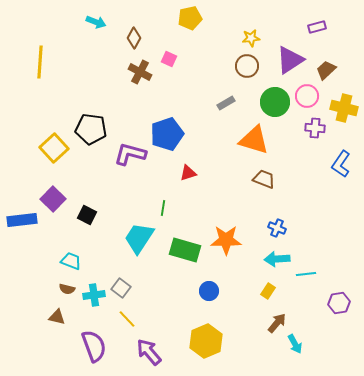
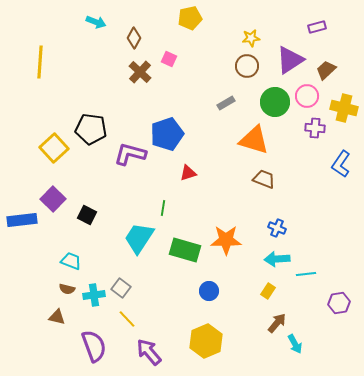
brown cross at (140, 72): rotated 15 degrees clockwise
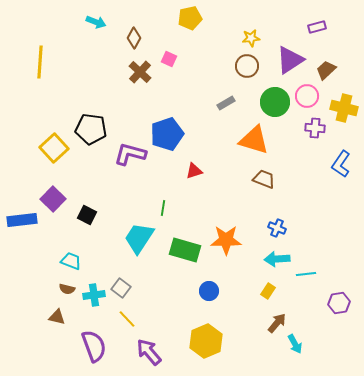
red triangle at (188, 173): moved 6 px right, 2 px up
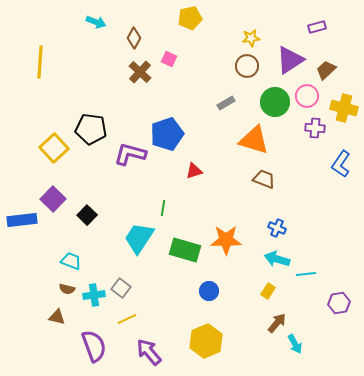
black square at (87, 215): rotated 18 degrees clockwise
cyan arrow at (277, 259): rotated 20 degrees clockwise
yellow line at (127, 319): rotated 72 degrees counterclockwise
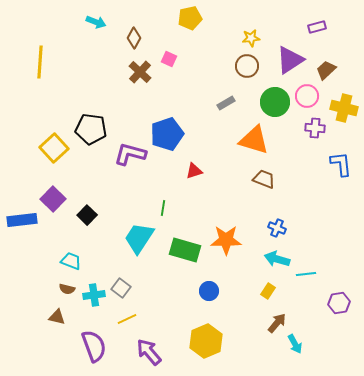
blue L-shape at (341, 164): rotated 140 degrees clockwise
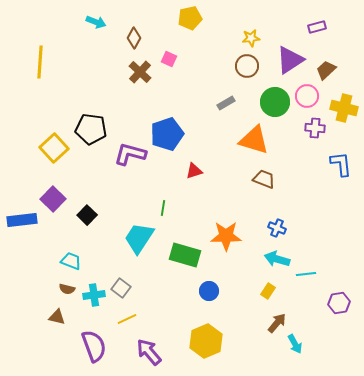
orange star at (226, 240): moved 4 px up
green rectangle at (185, 250): moved 5 px down
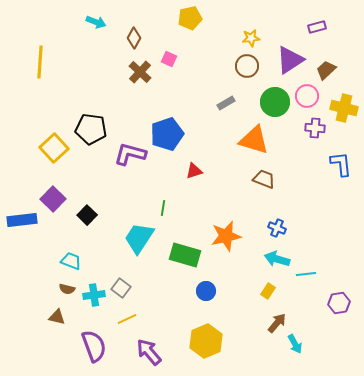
orange star at (226, 236): rotated 12 degrees counterclockwise
blue circle at (209, 291): moved 3 px left
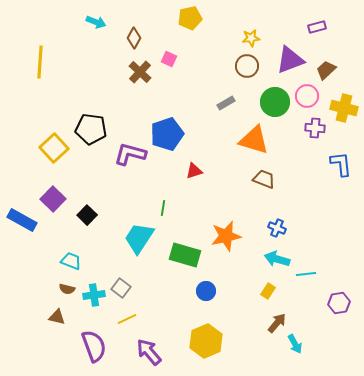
purple triangle at (290, 60): rotated 12 degrees clockwise
blue rectangle at (22, 220): rotated 36 degrees clockwise
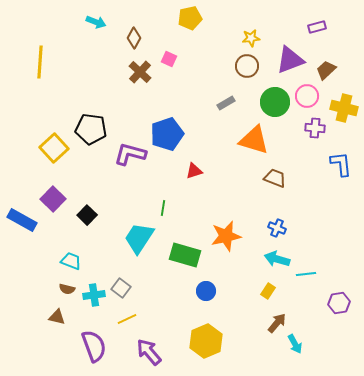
brown trapezoid at (264, 179): moved 11 px right, 1 px up
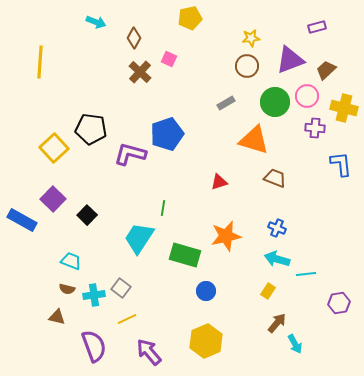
red triangle at (194, 171): moved 25 px right, 11 px down
